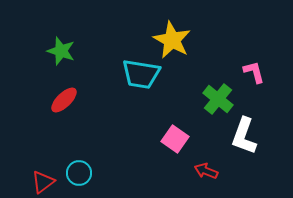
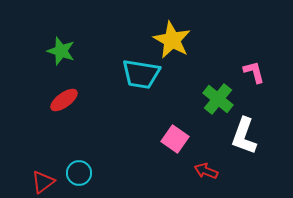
red ellipse: rotated 8 degrees clockwise
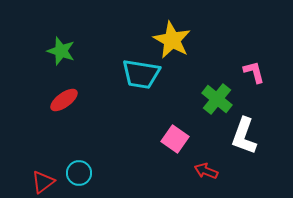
green cross: moved 1 px left
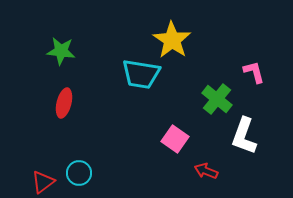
yellow star: rotated 6 degrees clockwise
green star: rotated 12 degrees counterclockwise
red ellipse: moved 3 px down; rotated 40 degrees counterclockwise
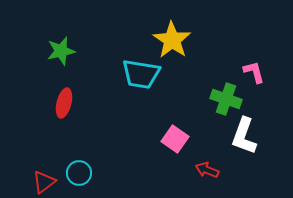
green star: rotated 20 degrees counterclockwise
green cross: moved 9 px right; rotated 20 degrees counterclockwise
red arrow: moved 1 px right, 1 px up
red triangle: moved 1 px right
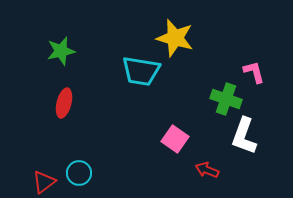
yellow star: moved 3 px right, 2 px up; rotated 18 degrees counterclockwise
cyan trapezoid: moved 3 px up
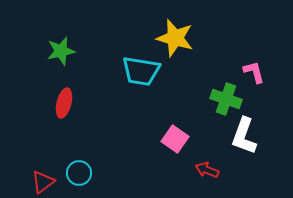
red triangle: moved 1 px left
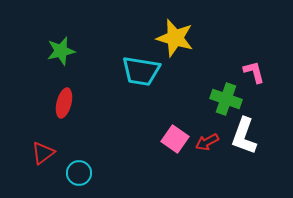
red arrow: moved 28 px up; rotated 50 degrees counterclockwise
red triangle: moved 29 px up
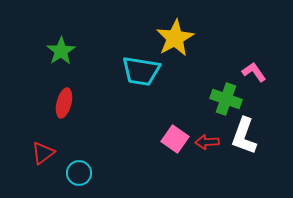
yellow star: rotated 27 degrees clockwise
green star: rotated 20 degrees counterclockwise
pink L-shape: rotated 20 degrees counterclockwise
red arrow: rotated 25 degrees clockwise
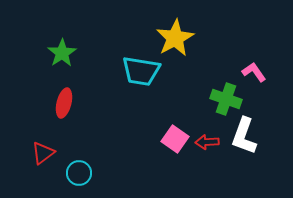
green star: moved 1 px right, 2 px down
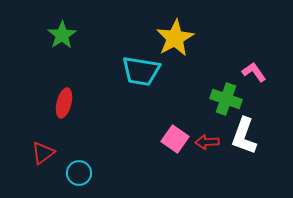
green star: moved 18 px up
